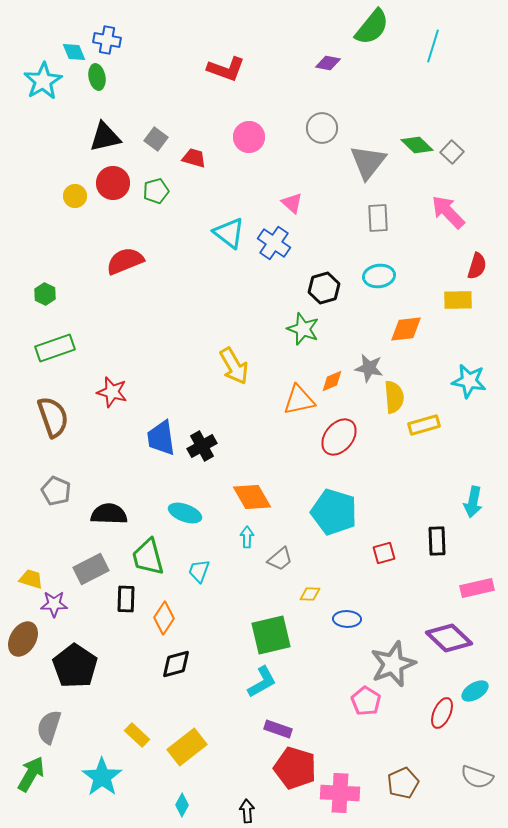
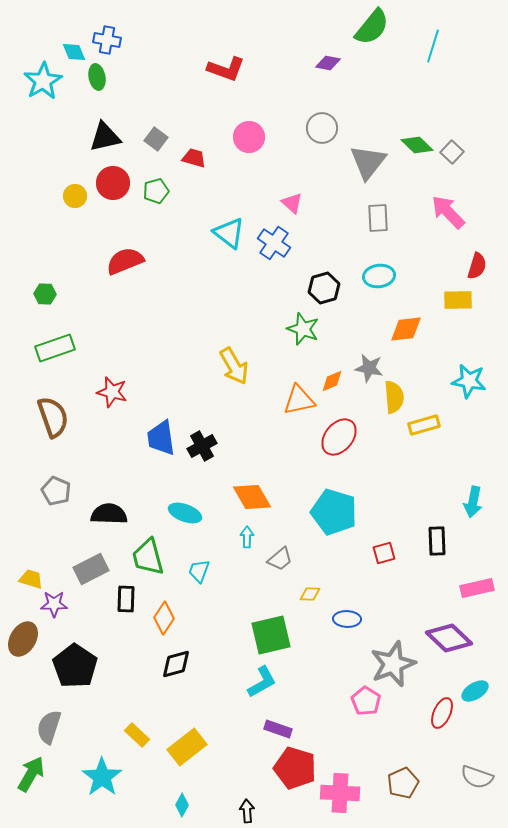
green hexagon at (45, 294): rotated 25 degrees counterclockwise
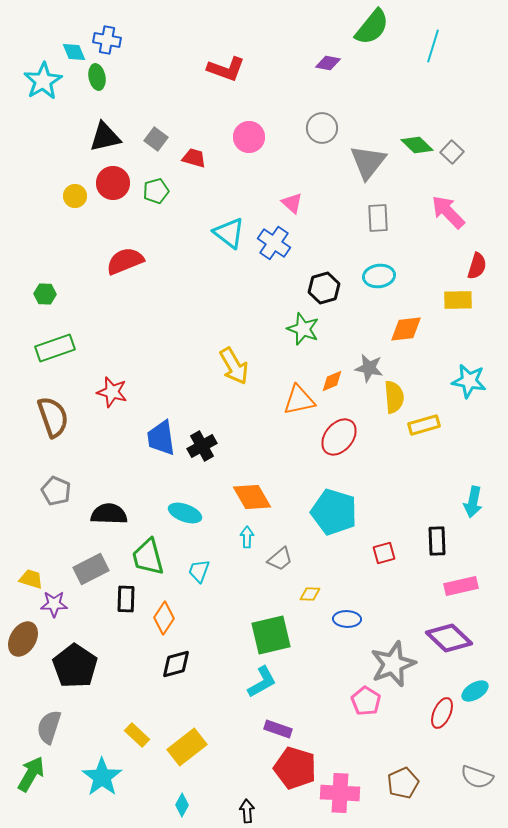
pink rectangle at (477, 588): moved 16 px left, 2 px up
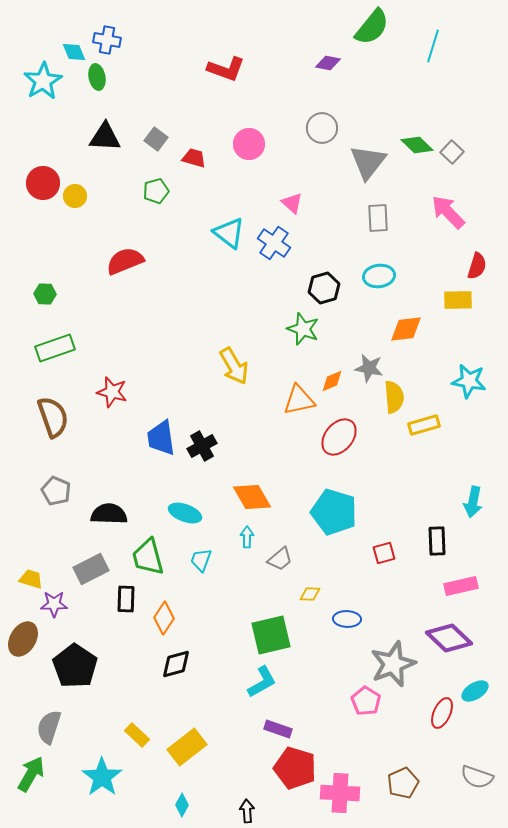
black triangle at (105, 137): rotated 16 degrees clockwise
pink circle at (249, 137): moved 7 px down
red circle at (113, 183): moved 70 px left
cyan trapezoid at (199, 571): moved 2 px right, 11 px up
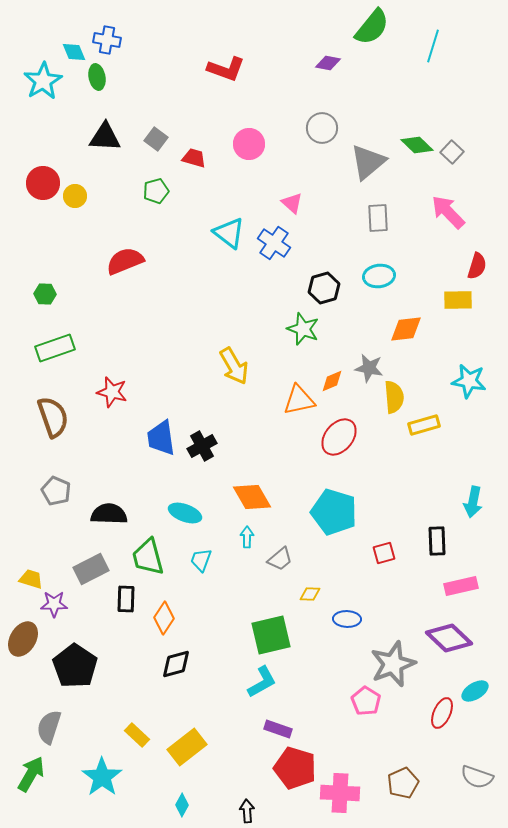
gray triangle at (368, 162): rotated 12 degrees clockwise
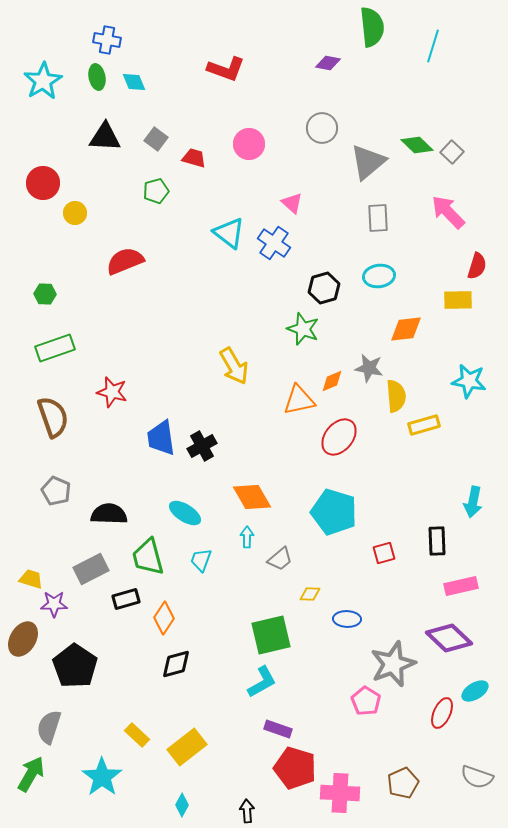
green semicircle at (372, 27): rotated 45 degrees counterclockwise
cyan diamond at (74, 52): moved 60 px right, 30 px down
yellow circle at (75, 196): moved 17 px down
yellow semicircle at (394, 397): moved 2 px right, 1 px up
cyan ellipse at (185, 513): rotated 12 degrees clockwise
black rectangle at (126, 599): rotated 72 degrees clockwise
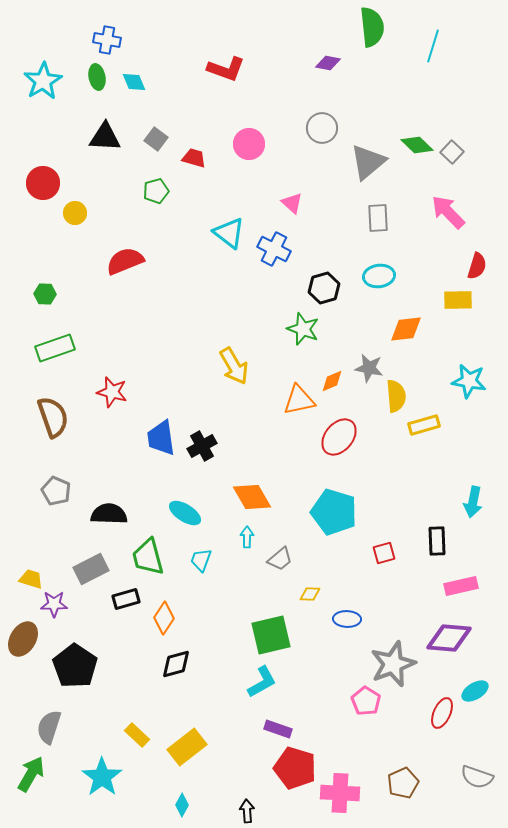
blue cross at (274, 243): moved 6 px down; rotated 8 degrees counterclockwise
purple diamond at (449, 638): rotated 39 degrees counterclockwise
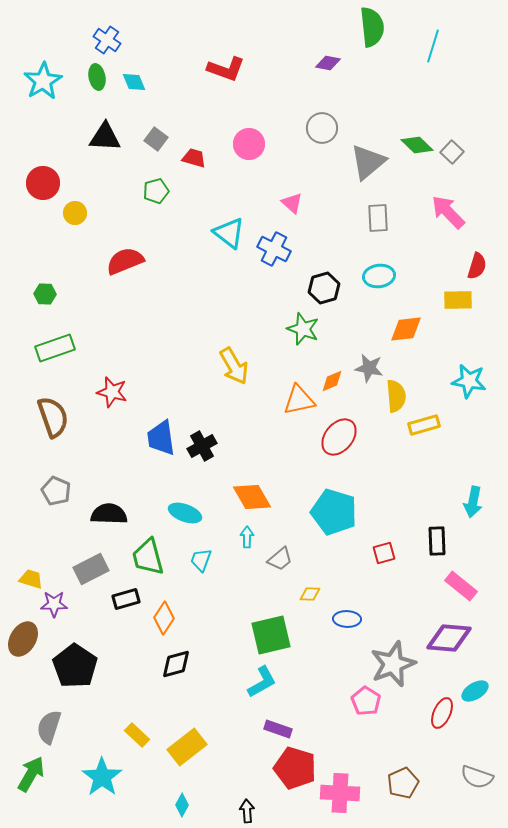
blue cross at (107, 40): rotated 24 degrees clockwise
cyan ellipse at (185, 513): rotated 12 degrees counterclockwise
pink rectangle at (461, 586): rotated 52 degrees clockwise
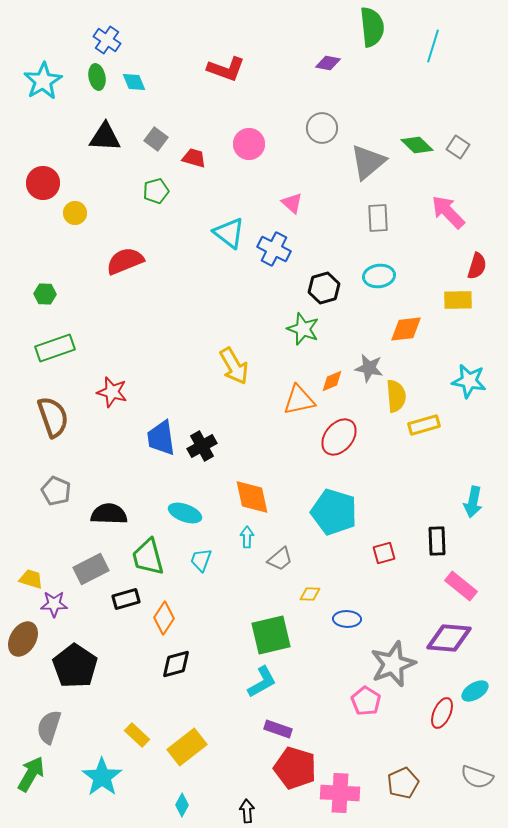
gray square at (452, 152): moved 6 px right, 5 px up; rotated 10 degrees counterclockwise
orange diamond at (252, 497): rotated 18 degrees clockwise
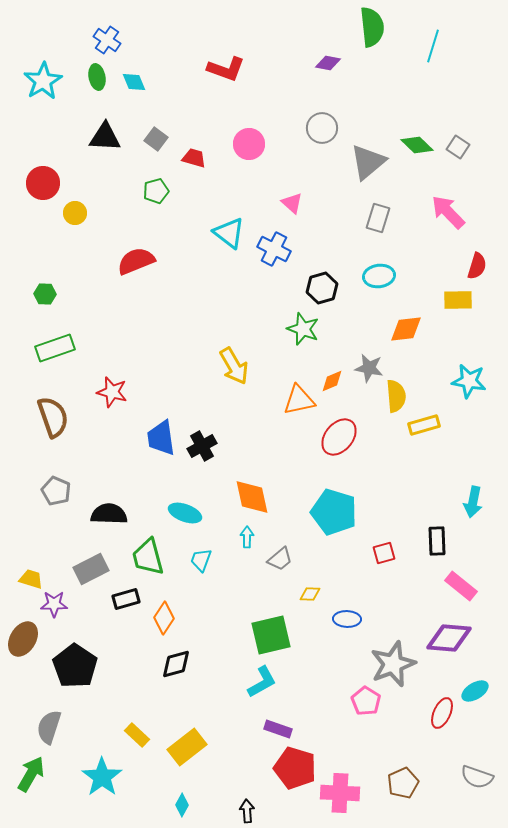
gray rectangle at (378, 218): rotated 20 degrees clockwise
red semicircle at (125, 261): moved 11 px right
black hexagon at (324, 288): moved 2 px left
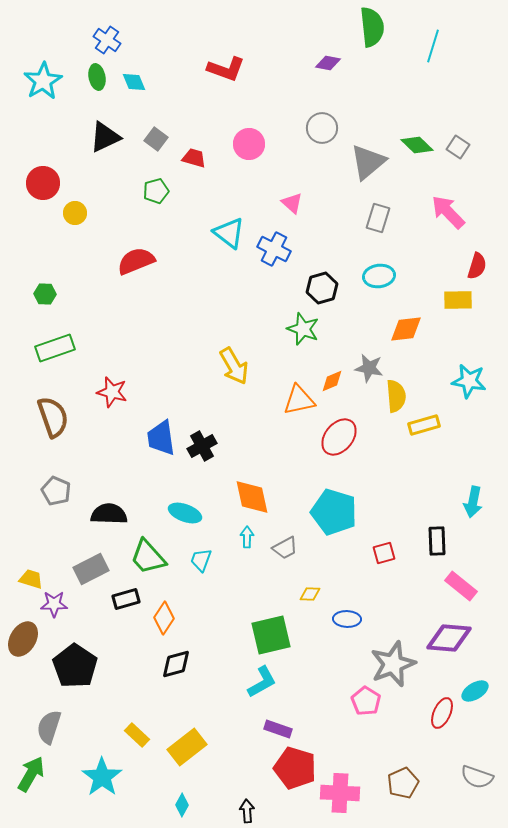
black triangle at (105, 137): rotated 28 degrees counterclockwise
green trapezoid at (148, 557): rotated 27 degrees counterclockwise
gray trapezoid at (280, 559): moved 5 px right, 11 px up; rotated 12 degrees clockwise
